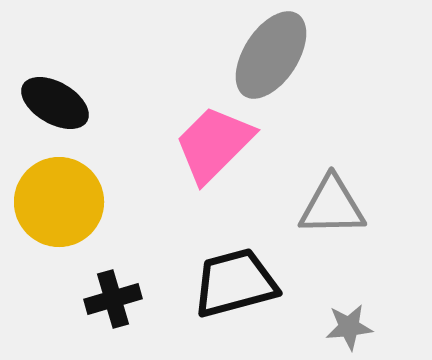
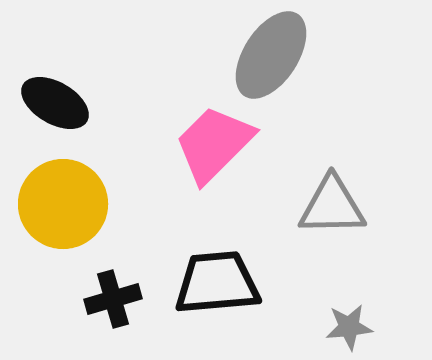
yellow circle: moved 4 px right, 2 px down
black trapezoid: moved 18 px left; rotated 10 degrees clockwise
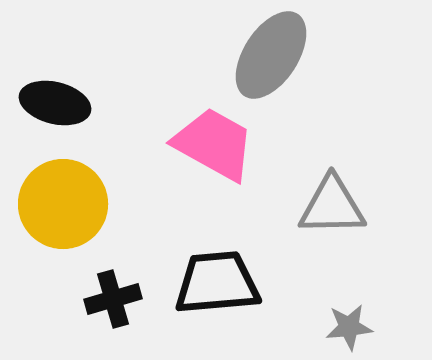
black ellipse: rotated 16 degrees counterclockwise
pink trapezoid: rotated 74 degrees clockwise
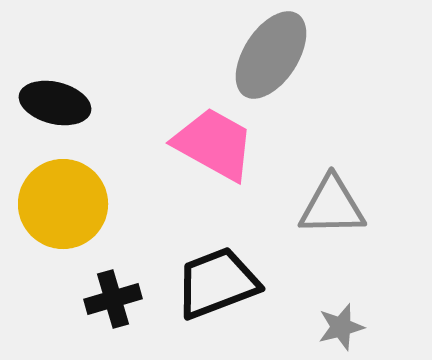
black trapezoid: rotated 16 degrees counterclockwise
gray star: moved 8 px left; rotated 9 degrees counterclockwise
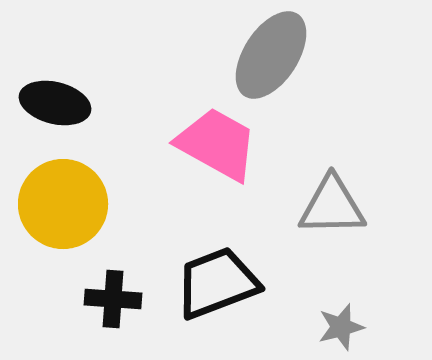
pink trapezoid: moved 3 px right
black cross: rotated 20 degrees clockwise
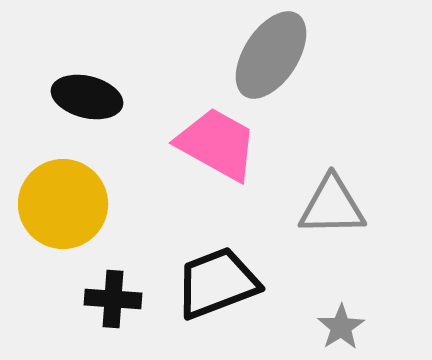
black ellipse: moved 32 px right, 6 px up
gray star: rotated 18 degrees counterclockwise
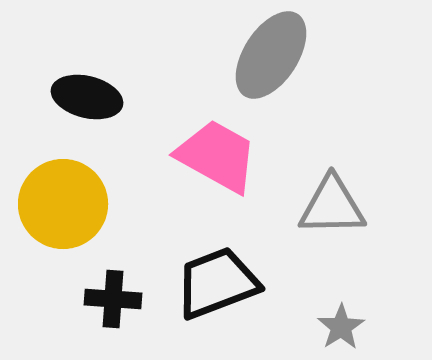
pink trapezoid: moved 12 px down
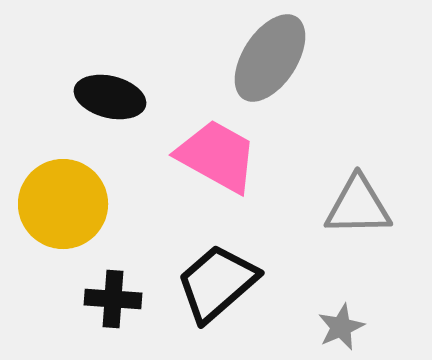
gray ellipse: moved 1 px left, 3 px down
black ellipse: moved 23 px right
gray triangle: moved 26 px right
black trapezoid: rotated 20 degrees counterclockwise
gray star: rotated 9 degrees clockwise
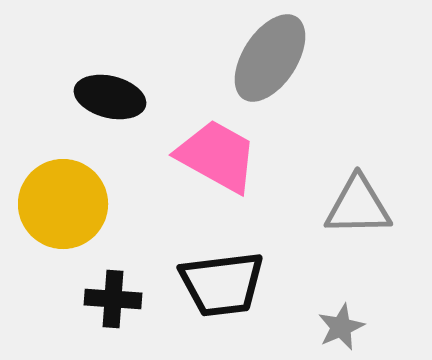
black trapezoid: moved 5 px right, 1 px down; rotated 146 degrees counterclockwise
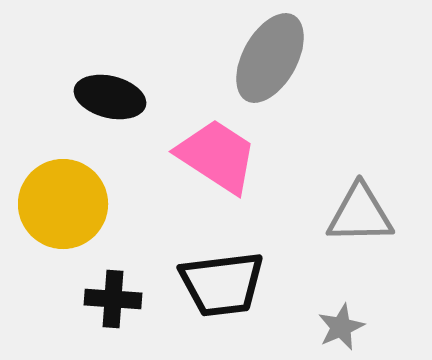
gray ellipse: rotated 4 degrees counterclockwise
pink trapezoid: rotated 4 degrees clockwise
gray triangle: moved 2 px right, 8 px down
